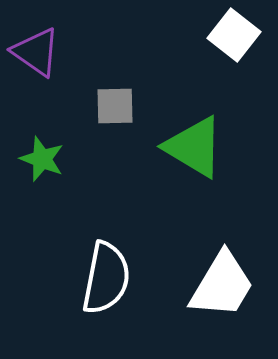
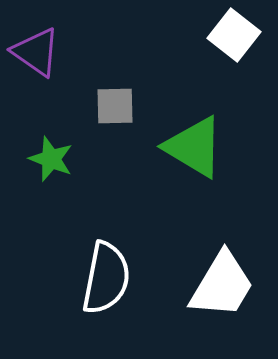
green star: moved 9 px right
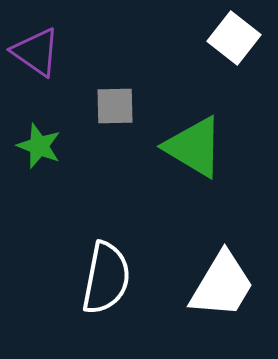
white square: moved 3 px down
green star: moved 12 px left, 13 px up
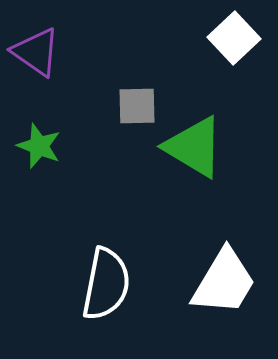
white square: rotated 9 degrees clockwise
gray square: moved 22 px right
white semicircle: moved 6 px down
white trapezoid: moved 2 px right, 3 px up
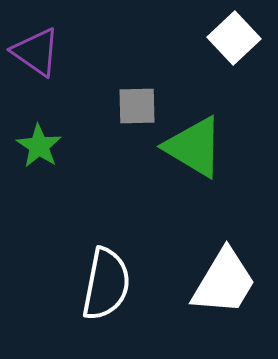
green star: rotated 12 degrees clockwise
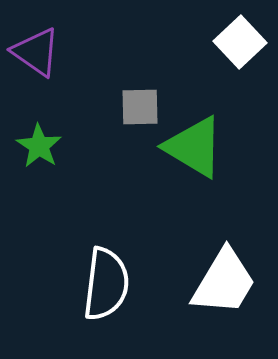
white square: moved 6 px right, 4 px down
gray square: moved 3 px right, 1 px down
white semicircle: rotated 4 degrees counterclockwise
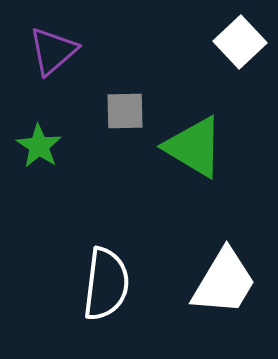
purple triangle: moved 17 px right, 1 px up; rotated 44 degrees clockwise
gray square: moved 15 px left, 4 px down
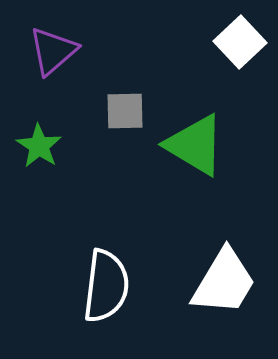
green triangle: moved 1 px right, 2 px up
white semicircle: moved 2 px down
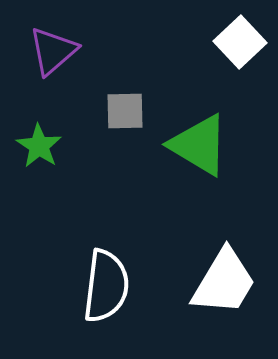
green triangle: moved 4 px right
